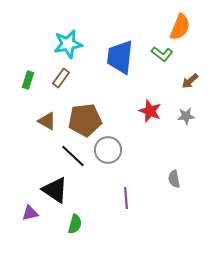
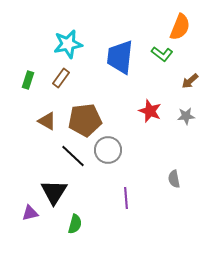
black triangle: moved 1 px left, 2 px down; rotated 28 degrees clockwise
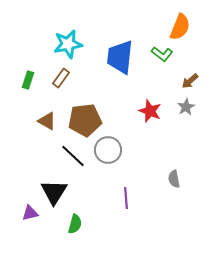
gray star: moved 9 px up; rotated 24 degrees counterclockwise
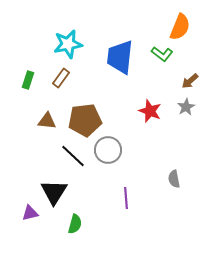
brown triangle: rotated 24 degrees counterclockwise
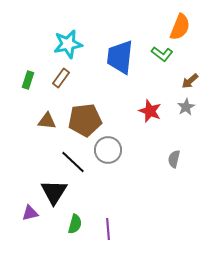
black line: moved 6 px down
gray semicircle: moved 20 px up; rotated 24 degrees clockwise
purple line: moved 18 px left, 31 px down
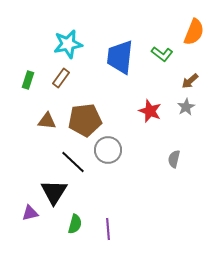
orange semicircle: moved 14 px right, 5 px down
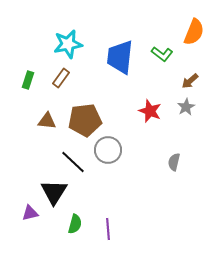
gray semicircle: moved 3 px down
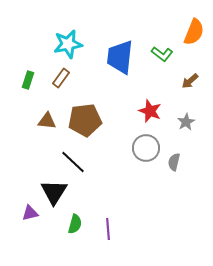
gray star: moved 15 px down
gray circle: moved 38 px right, 2 px up
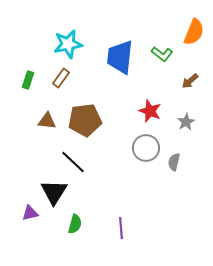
purple line: moved 13 px right, 1 px up
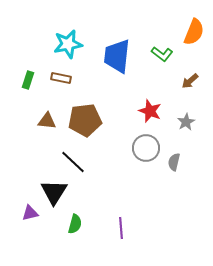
blue trapezoid: moved 3 px left, 1 px up
brown rectangle: rotated 66 degrees clockwise
